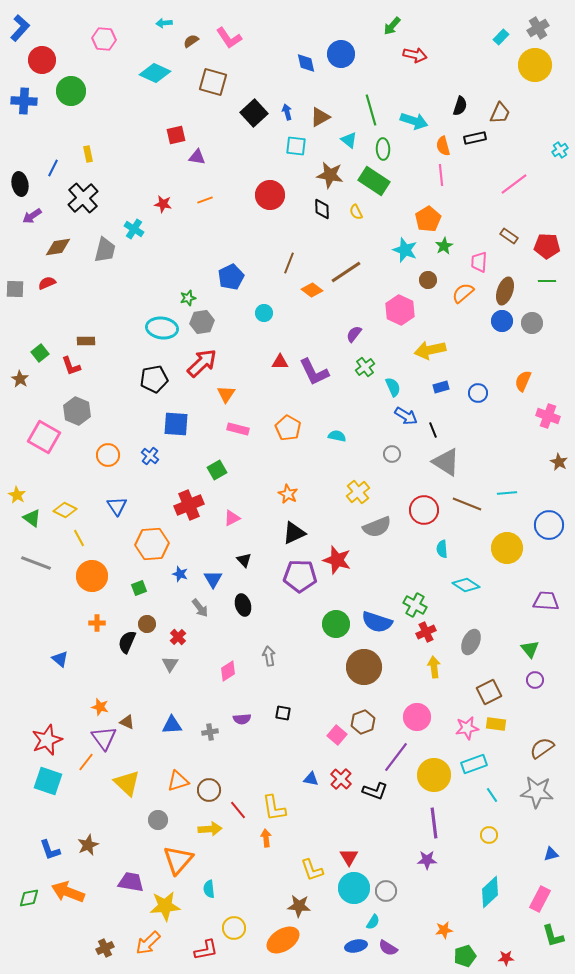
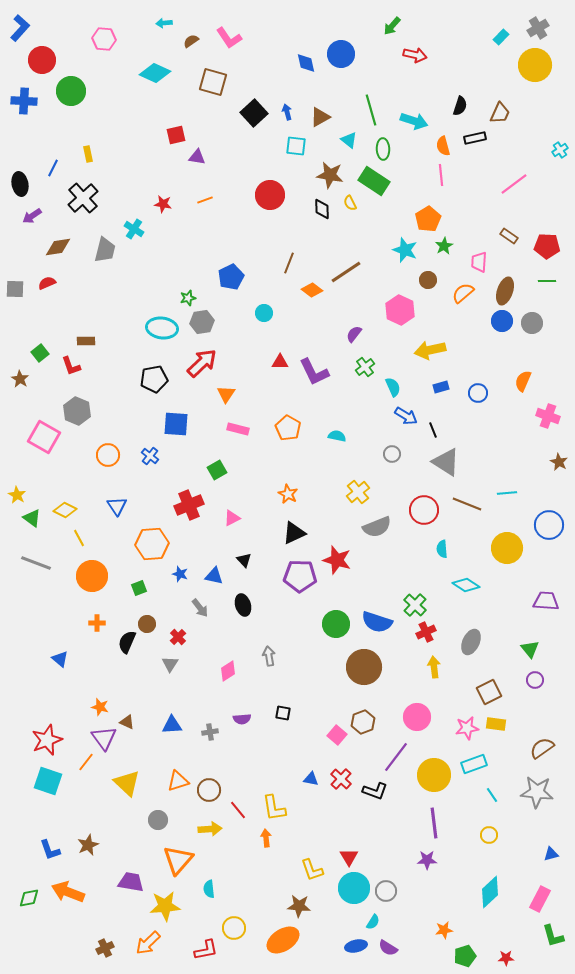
yellow semicircle at (356, 212): moved 6 px left, 9 px up
blue triangle at (213, 579): moved 1 px right, 3 px up; rotated 48 degrees counterclockwise
green cross at (415, 605): rotated 15 degrees clockwise
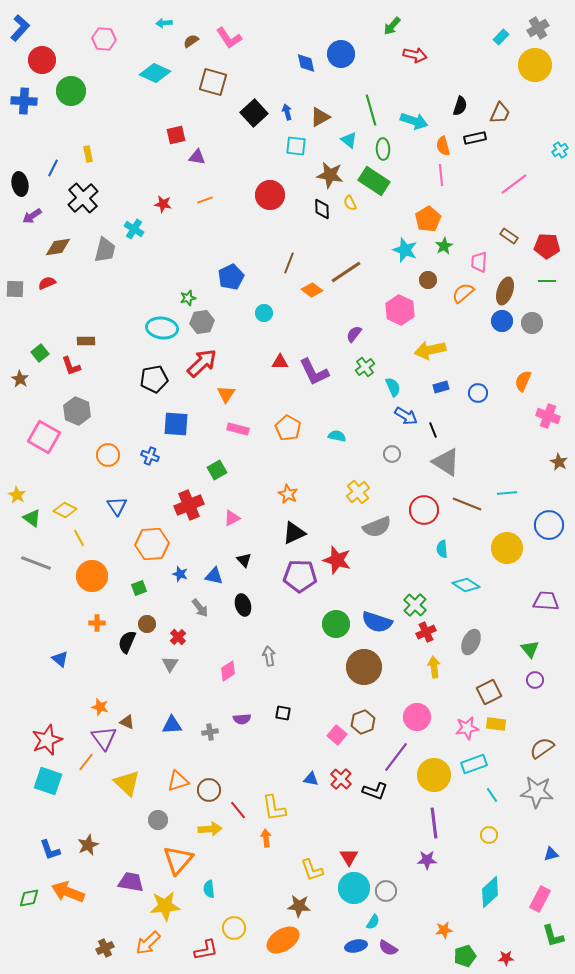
blue cross at (150, 456): rotated 18 degrees counterclockwise
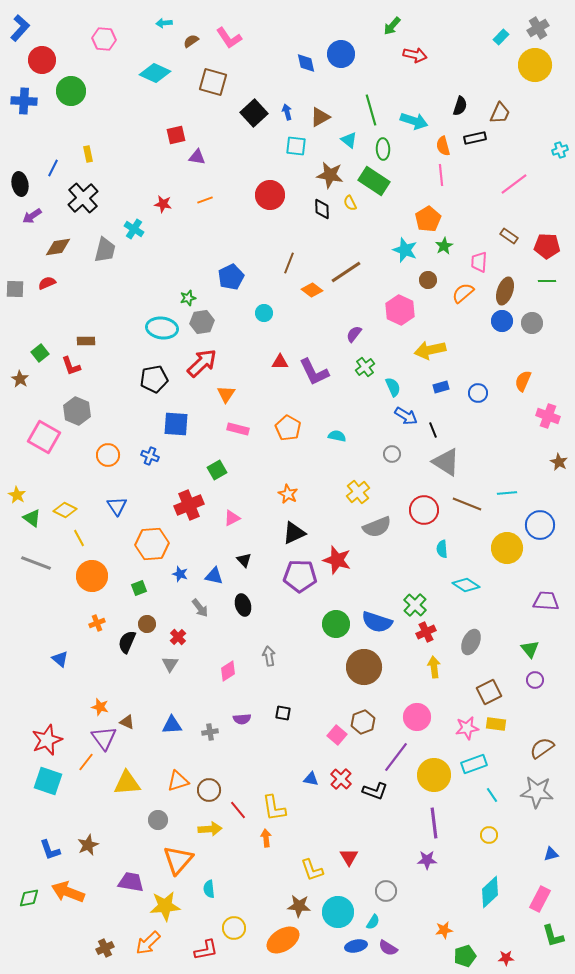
cyan cross at (560, 150): rotated 14 degrees clockwise
blue circle at (549, 525): moved 9 px left
orange cross at (97, 623): rotated 21 degrees counterclockwise
yellow triangle at (127, 783): rotated 48 degrees counterclockwise
cyan circle at (354, 888): moved 16 px left, 24 px down
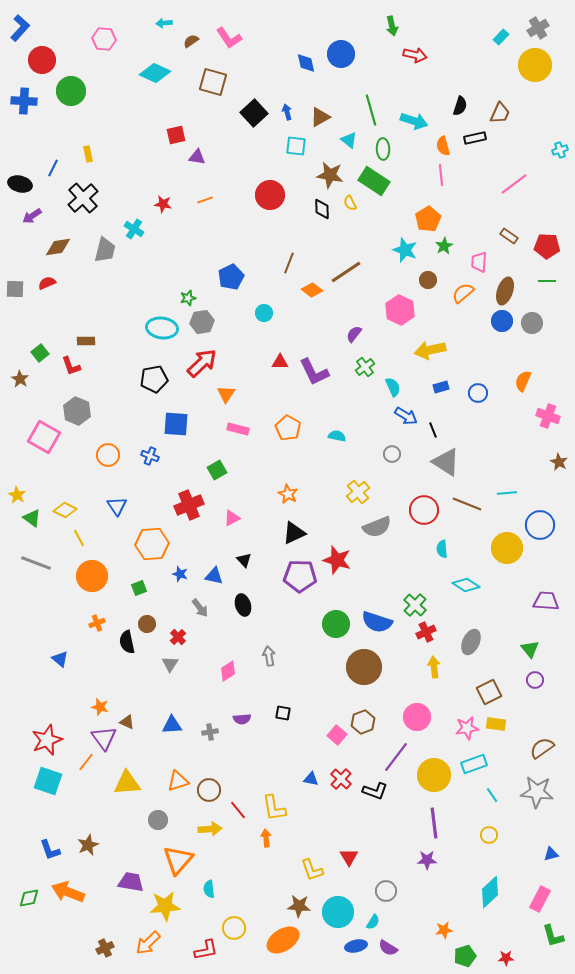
green arrow at (392, 26): rotated 54 degrees counterclockwise
black ellipse at (20, 184): rotated 65 degrees counterclockwise
black semicircle at (127, 642): rotated 35 degrees counterclockwise
